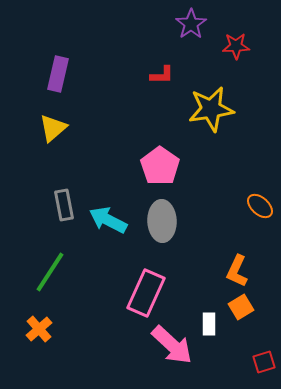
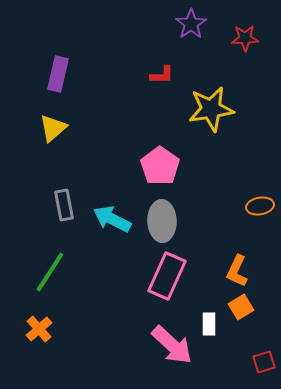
red star: moved 9 px right, 8 px up
orange ellipse: rotated 52 degrees counterclockwise
cyan arrow: moved 4 px right, 1 px up
pink rectangle: moved 21 px right, 17 px up
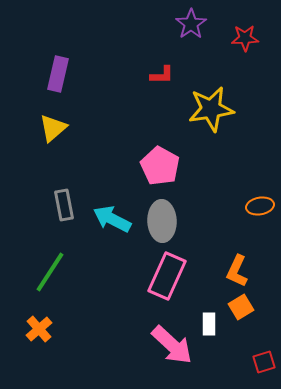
pink pentagon: rotated 6 degrees counterclockwise
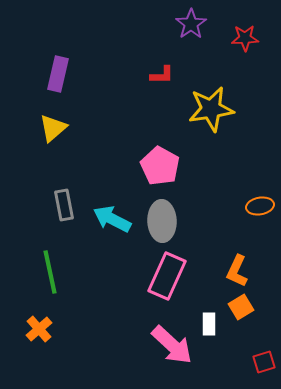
green line: rotated 45 degrees counterclockwise
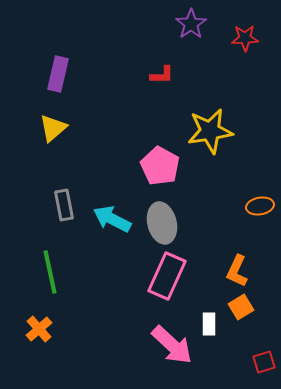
yellow star: moved 1 px left, 22 px down
gray ellipse: moved 2 px down; rotated 12 degrees counterclockwise
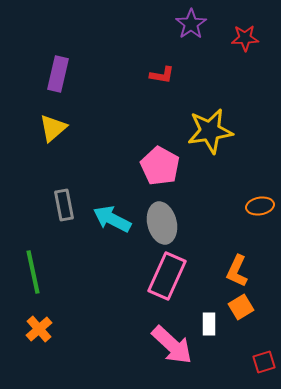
red L-shape: rotated 10 degrees clockwise
green line: moved 17 px left
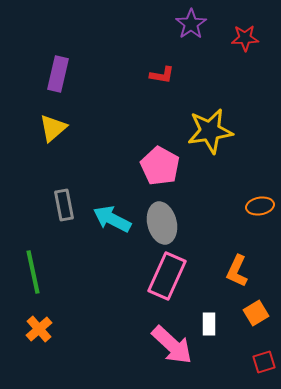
orange square: moved 15 px right, 6 px down
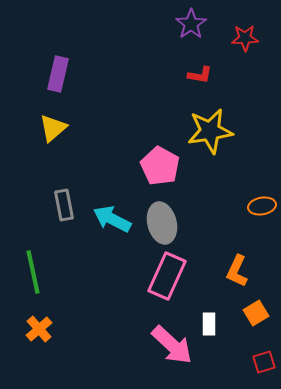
red L-shape: moved 38 px right
orange ellipse: moved 2 px right
